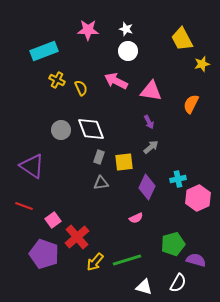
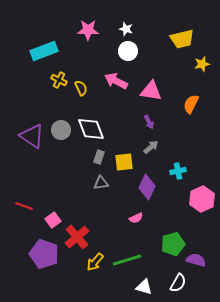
yellow trapezoid: rotated 75 degrees counterclockwise
yellow cross: moved 2 px right
purple triangle: moved 30 px up
cyan cross: moved 8 px up
pink hexagon: moved 4 px right, 1 px down
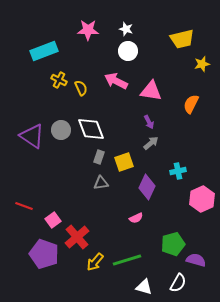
gray arrow: moved 4 px up
yellow square: rotated 12 degrees counterclockwise
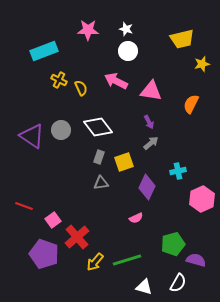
white diamond: moved 7 px right, 2 px up; rotated 16 degrees counterclockwise
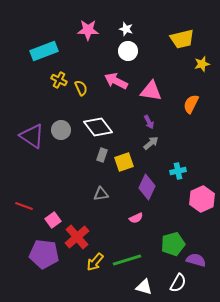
gray rectangle: moved 3 px right, 2 px up
gray triangle: moved 11 px down
purple pentagon: rotated 12 degrees counterclockwise
